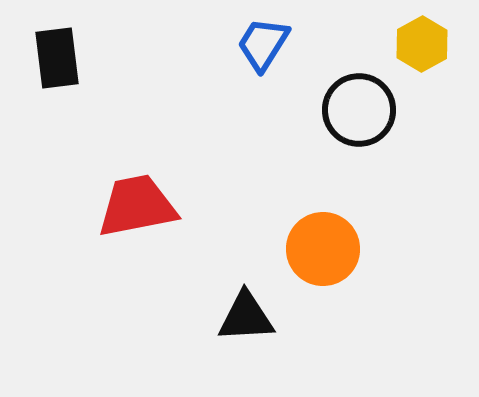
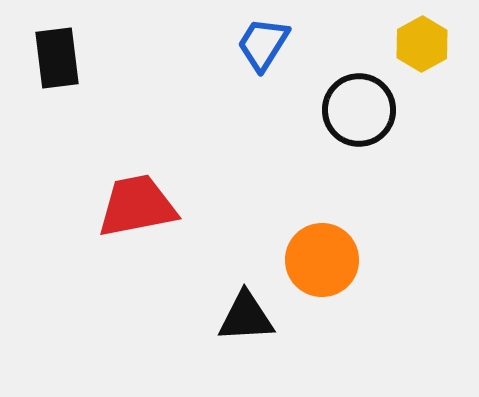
orange circle: moved 1 px left, 11 px down
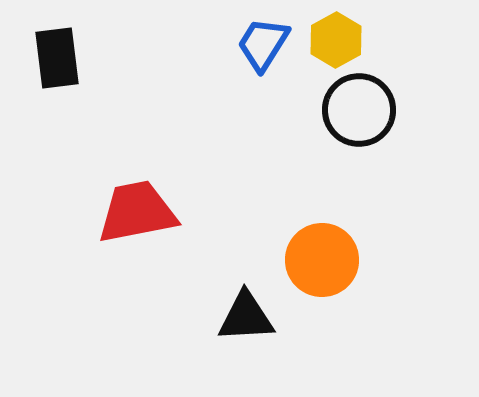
yellow hexagon: moved 86 px left, 4 px up
red trapezoid: moved 6 px down
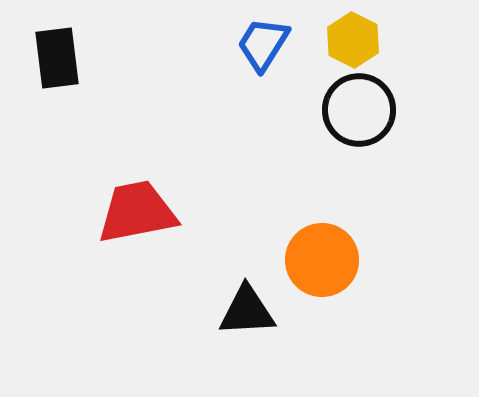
yellow hexagon: moved 17 px right; rotated 4 degrees counterclockwise
black triangle: moved 1 px right, 6 px up
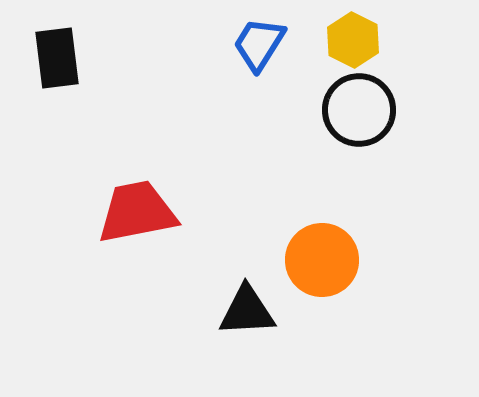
blue trapezoid: moved 4 px left
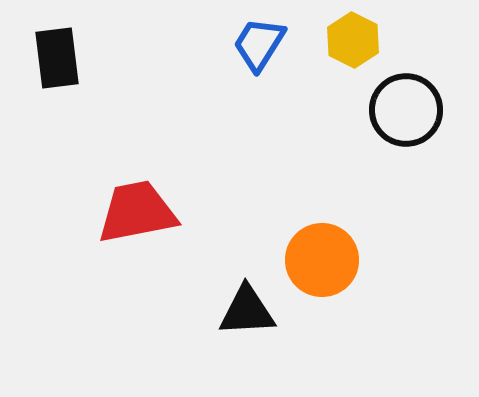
black circle: moved 47 px right
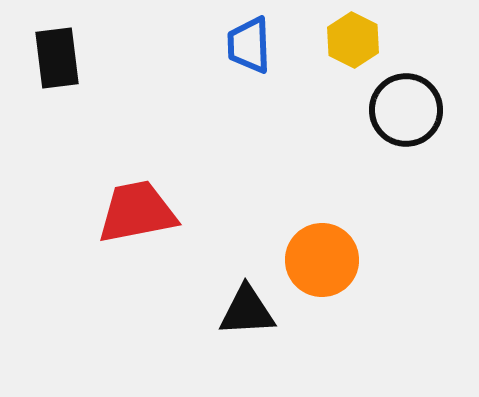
blue trapezoid: moved 10 px left, 1 px down; rotated 34 degrees counterclockwise
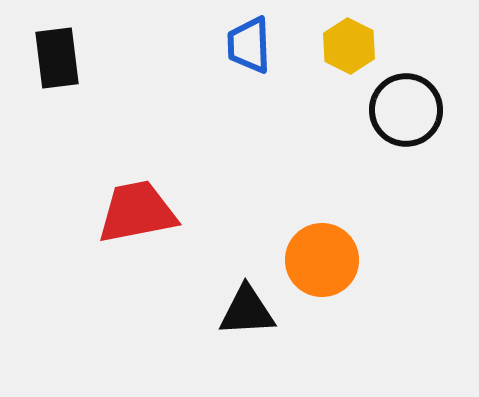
yellow hexagon: moved 4 px left, 6 px down
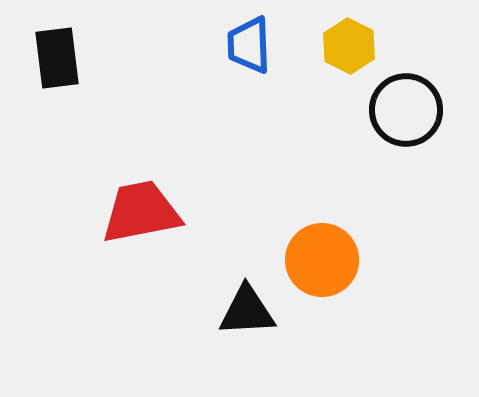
red trapezoid: moved 4 px right
